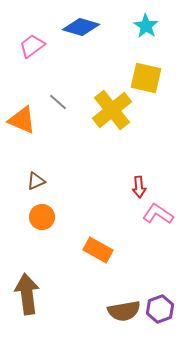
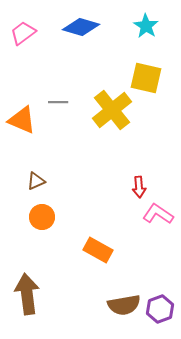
pink trapezoid: moved 9 px left, 13 px up
gray line: rotated 42 degrees counterclockwise
brown semicircle: moved 6 px up
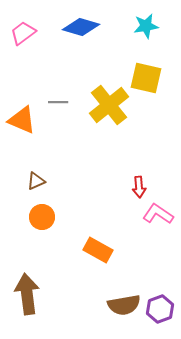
cyan star: rotated 30 degrees clockwise
yellow cross: moved 3 px left, 5 px up
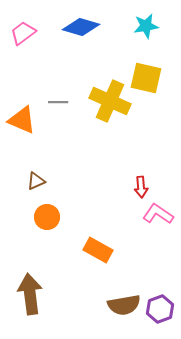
yellow cross: moved 1 px right, 4 px up; rotated 27 degrees counterclockwise
red arrow: moved 2 px right
orange circle: moved 5 px right
brown arrow: moved 3 px right
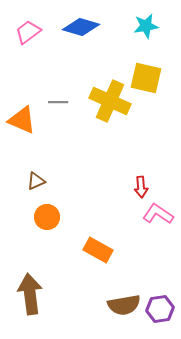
pink trapezoid: moved 5 px right, 1 px up
purple hexagon: rotated 12 degrees clockwise
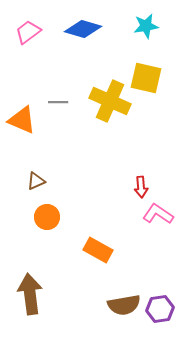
blue diamond: moved 2 px right, 2 px down
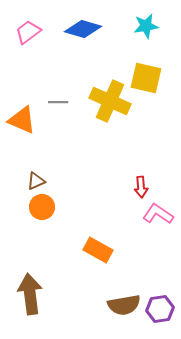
orange circle: moved 5 px left, 10 px up
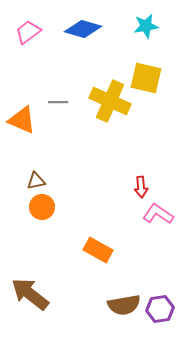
brown triangle: rotated 12 degrees clockwise
brown arrow: rotated 45 degrees counterclockwise
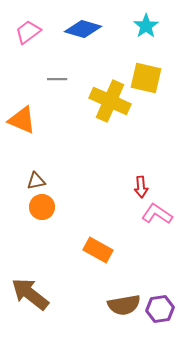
cyan star: rotated 25 degrees counterclockwise
gray line: moved 1 px left, 23 px up
pink L-shape: moved 1 px left
